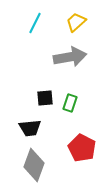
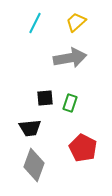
gray arrow: moved 1 px down
red pentagon: moved 1 px right
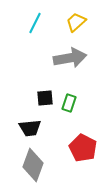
green rectangle: moved 1 px left
gray diamond: moved 1 px left
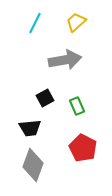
gray arrow: moved 5 px left, 2 px down
black square: rotated 24 degrees counterclockwise
green rectangle: moved 8 px right, 3 px down; rotated 42 degrees counterclockwise
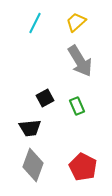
gray arrow: moved 15 px right, 1 px down; rotated 68 degrees clockwise
red pentagon: moved 19 px down
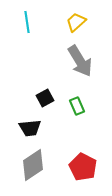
cyan line: moved 8 px left, 1 px up; rotated 35 degrees counterclockwise
gray diamond: rotated 36 degrees clockwise
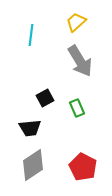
cyan line: moved 4 px right, 13 px down; rotated 15 degrees clockwise
green rectangle: moved 2 px down
